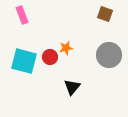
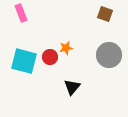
pink rectangle: moved 1 px left, 2 px up
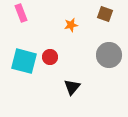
orange star: moved 5 px right, 23 px up
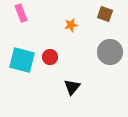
gray circle: moved 1 px right, 3 px up
cyan square: moved 2 px left, 1 px up
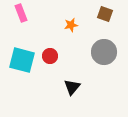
gray circle: moved 6 px left
red circle: moved 1 px up
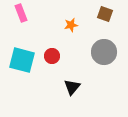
red circle: moved 2 px right
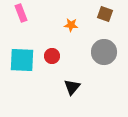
orange star: rotated 16 degrees clockwise
cyan square: rotated 12 degrees counterclockwise
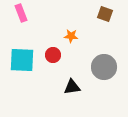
orange star: moved 11 px down
gray circle: moved 15 px down
red circle: moved 1 px right, 1 px up
black triangle: rotated 42 degrees clockwise
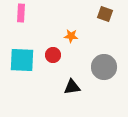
pink rectangle: rotated 24 degrees clockwise
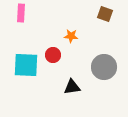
cyan square: moved 4 px right, 5 px down
